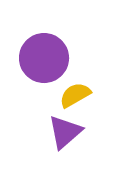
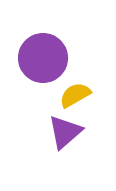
purple circle: moved 1 px left
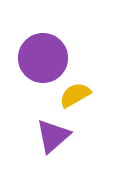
purple triangle: moved 12 px left, 4 px down
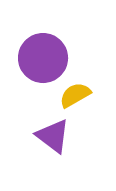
purple triangle: rotated 42 degrees counterclockwise
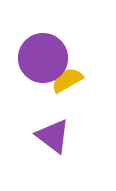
yellow semicircle: moved 8 px left, 15 px up
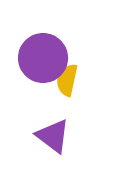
yellow semicircle: rotated 48 degrees counterclockwise
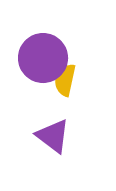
yellow semicircle: moved 2 px left
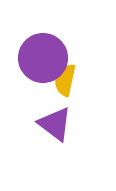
purple triangle: moved 2 px right, 12 px up
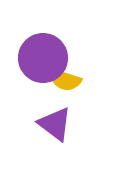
yellow semicircle: rotated 84 degrees counterclockwise
